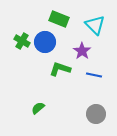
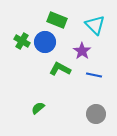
green rectangle: moved 2 px left, 1 px down
green L-shape: rotated 10 degrees clockwise
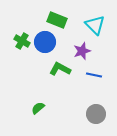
purple star: rotated 18 degrees clockwise
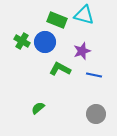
cyan triangle: moved 11 px left, 10 px up; rotated 30 degrees counterclockwise
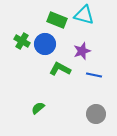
blue circle: moved 2 px down
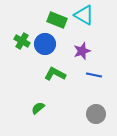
cyan triangle: rotated 15 degrees clockwise
green L-shape: moved 5 px left, 5 px down
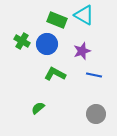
blue circle: moved 2 px right
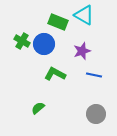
green rectangle: moved 1 px right, 2 px down
blue circle: moved 3 px left
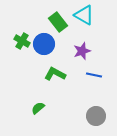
green rectangle: rotated 30 degrees clockwise
gray circle: moved 2 px down
